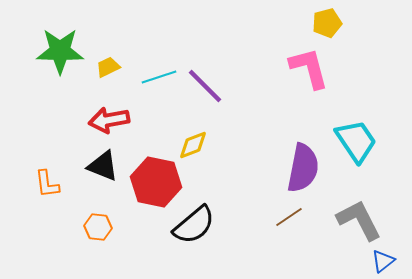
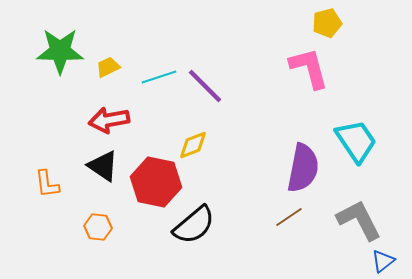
black triangle: rotated 12 degrees clockwise
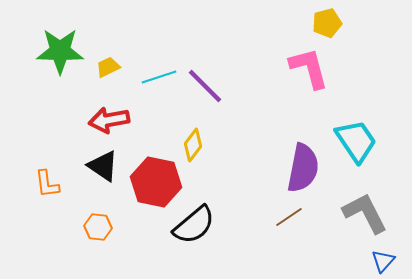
yellow diamond: rotated 32 degrees counterclockwise
gray L-shape: moved 6 px right, 7 px up
blue triangle: rotated 10 degrees counterclockwise
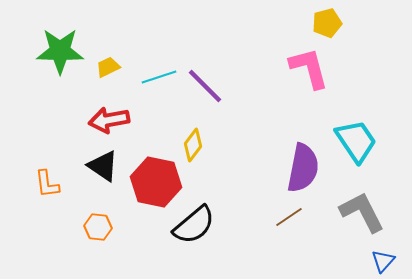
gray L-shape: moved 3 px left, 1 px up
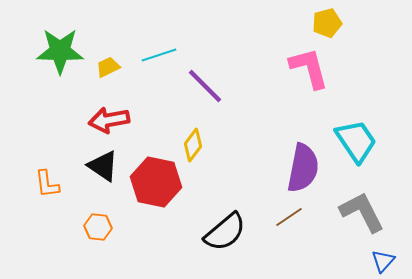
cyan line: moved 22 px up
black semicircle: moved 31 px right, 7 px down
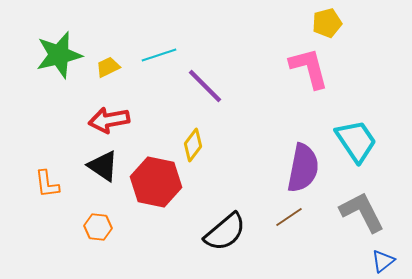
green star: moved 1 px left, 4 px down; rotated 15 degrees counterclockwise
blue triangle: rotated 10 degrees clockwise
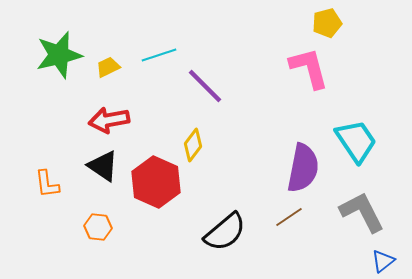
red hexagon: rotated 12 degrees clockwise
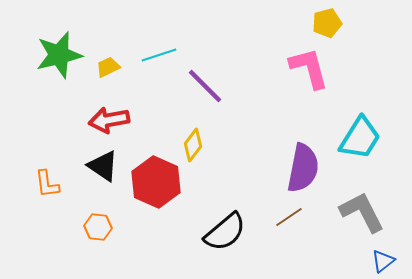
cyan trapezoid: moved 4 px right, 3 px up; rotated 66 degrees clockwise
